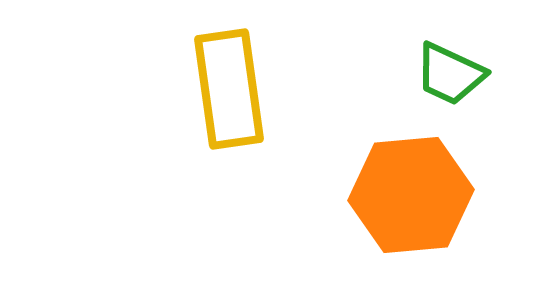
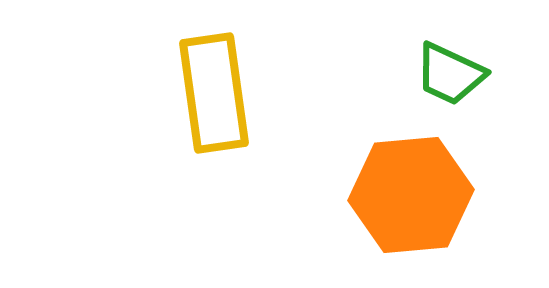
yellow rectangle: moved 15 px left, 4 px down
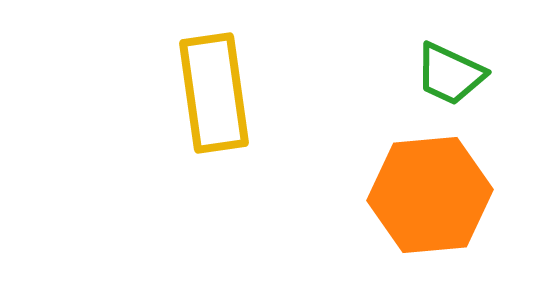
orange hexagon: moved 19 px right
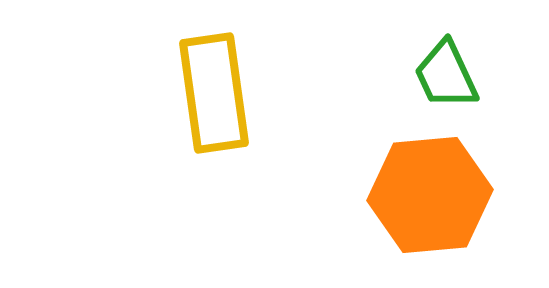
green trapezoid: moved 4 px left, 1 px down; rotated 40 degrees clockwise
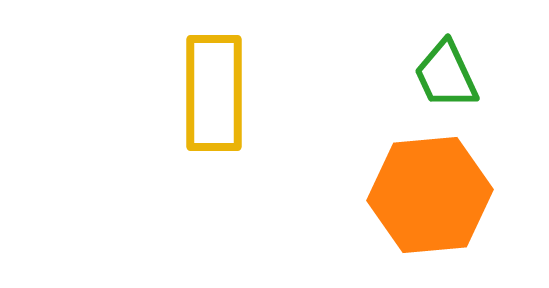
yellow rectangle: rotated 8 degrees clockwise
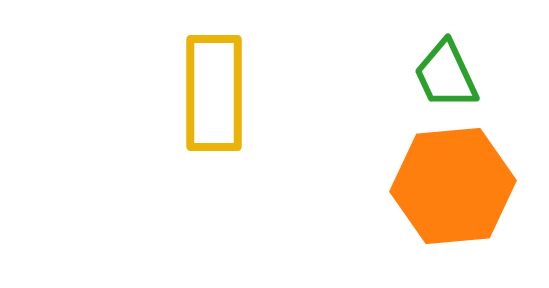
orange hexagon: moved 23 px right, 9 px up
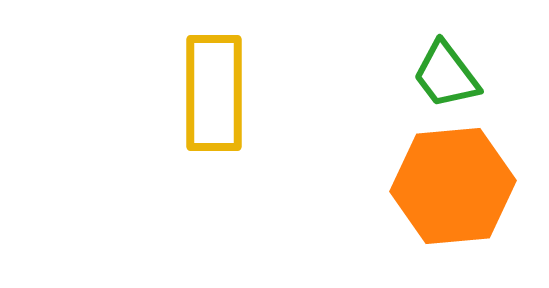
green trapezoid: rotated 12 degrees counterclockwise
